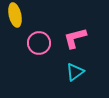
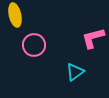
pink L-shape: moved 18 px right
pink circle: moved 5 px left, 2 px down
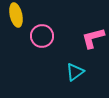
yellow ellipse: moved 1 px right
pink circle: moved 8 px right, 9 px up
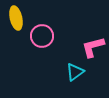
yellow ellipse: moved 3 px down
pink L-shape: moved 9 px down
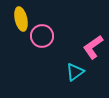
yellow ellipse: moved 5 px right, 1 px down
pink L-shape: rotated 20 degrees counterclockwise
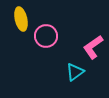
pink circle: moved 4 px right
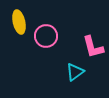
yellow ellipse: moved 2 px left, 3 px down
pink L-shape: rotated 70 degrees counterclockwise
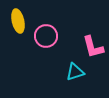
yellow ellipse: moved 1 px left, 1 px up
cyan triangle: rotated 18 degrees clockwise
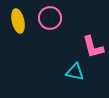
pink circle: moved 4 px right, 18 px up
cyan triangle: rotated 30 degrees clockwise
